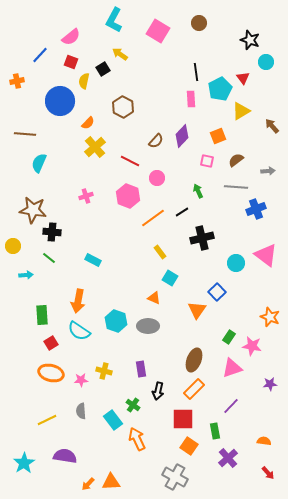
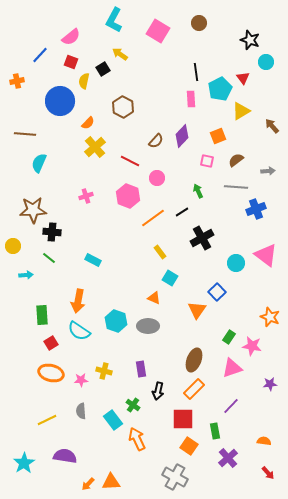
brown star at (33, 210): rotated 12 degrees counterclockwise
black cross at (202, 238): rotated 15 degrees counterclockwise
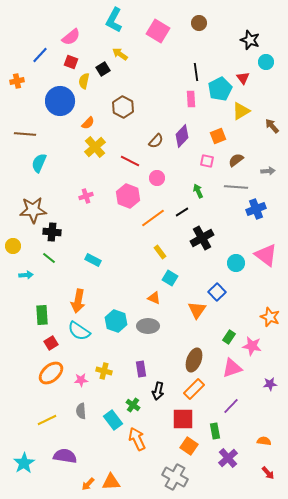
orange ellipse at (51, 373): rotated 55 degrees counterclockwise
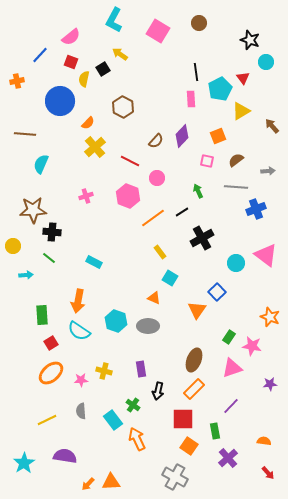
yellow semicircle at (84, 81): moved 2 px up
cyan semicircle at (39, 163): moved 2 px right, 1 px down
cyan rectangle at (93, 260): moved 1 px right, 2 px down
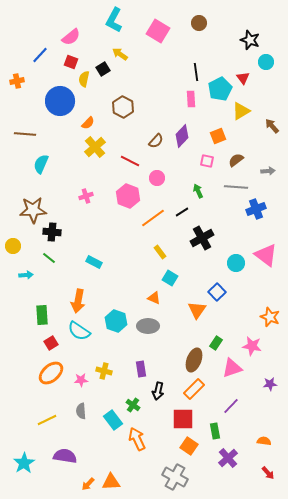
green rectangle at (229, 337): moved 13 px left, 6 px down
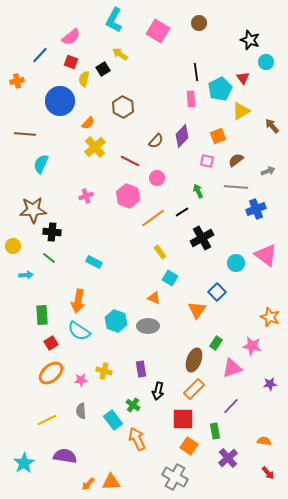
gray arrow at (268, 171): rotated 16 degrees counterclockwise
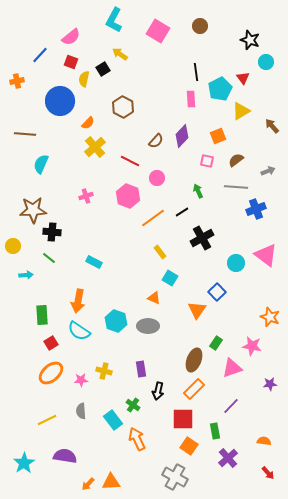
brown circle at (199, 23): moved 1 px right, 3 px down
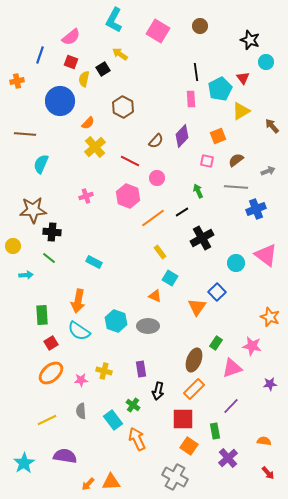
blue line at (40, 55): rotated 24 degrees counterclockwise
orange triangle at (154, 298): moved 1 px right, 2 px up
orange triangle at (197, 310): moved 3 px up
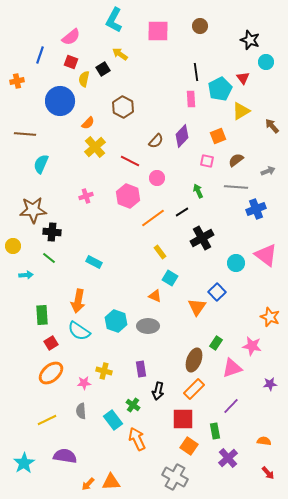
pink square at (158, 31): rotated 30 degrees counterclockwise
pink star at (81, 380): moved 3 px right, 3 px down
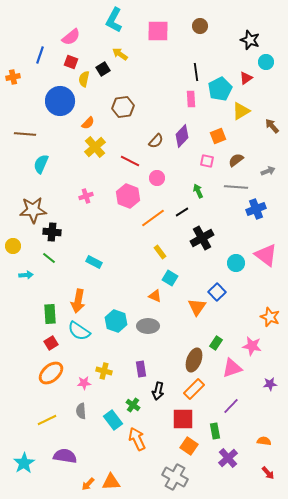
red triangle at (243, 78): moved 3 px right; rotated 32 degrees clockwise
orange cross at (17, 81): moved 4 px left, 4 px up
brown hexagon at (123, 107): rotated 25 degrees clockwise
green rectangle at (42, 315): moved 8 px right, 1 px up
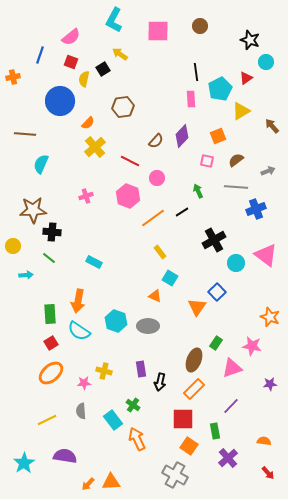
black cross at (202, 238): moved 12 px right, 2 px down
black arrow at (158, 391): moved 2 px right, 9 px up
gray cross at (175, 477): moved 2 px up
